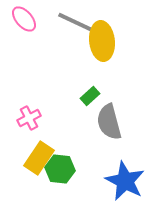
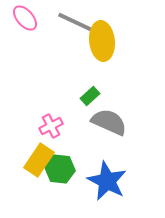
pink ellipse: moved 1 px right, 1 px up
pink cross: moved 22 px right, 8 px down
gray semicircle: rotated 129 degrees clockwise
yellow rectangle: moved 2 px down
blue star: moved 18 px left
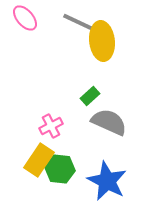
gray line: moved 5 px right, 1 px down
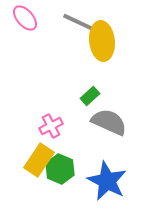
green hexagon: rotated 16 degrees clockwise
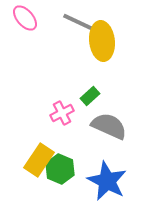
gray semicircle: moved 4 px down
pink cross: moved 11 px right, 13 px up
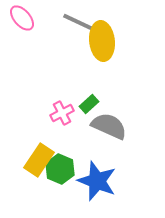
pink ellipse: moved 3 px left
green rectangle: moved 1 px left, 8 px down
blue star: moved 10 px left; rotated 6 degrees counterclockwise
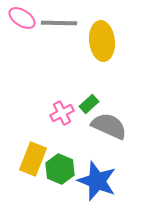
pink ellipse: rotated 16 degrees counterclockwise
gray line: moved 21 px left; rotated 24 degrees counterclockwise
yellow rectangle: moved 6 px left, 1 px up; rotated 12 degrees counterclockwise
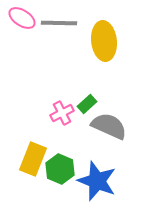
yellow ellipse: moved 2 px right
green rectangle: moved 2 px left
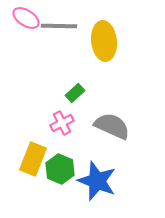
pink ellipse: moved 4 px right
gray line: moved 3 px down
green rectangle: moved 12 px left, 11 px up
pink cross: moved 10 px down
gray semicircle: moved 3 px right
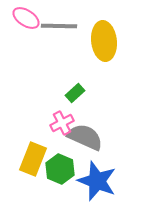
gray semicircle: moved 27 px left, 11 px down
